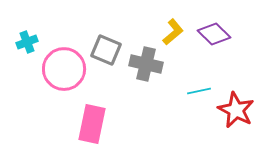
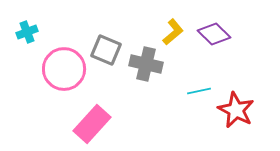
cyan cross: moved 10 px up
pink rectangle: rotated 30 degrees clockwise
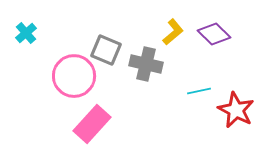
cyan cross: moved 1 px left, 1 px down; rotated 20 degrees counterclockwise
pink circle: moved 10 px right, 7 px down
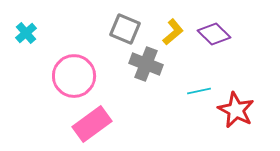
gray square: moved 19 px right, 21 px up
gray cross: rotated 8 degrees clockwise
pink rectangle: rotated 12 degrees clockwise
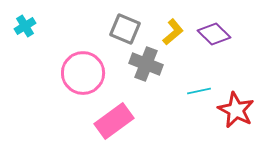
cyan cross: moved 1 px left, 7 px up; rotated 10 degrees clockwise
pink circle: moved 9 px right, 3 px up
pink rectangle: moved 22 px right, 3 px up
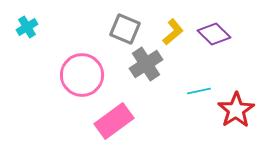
cyan cross: moved 2 px right, 1 px down
gray cross: rotated 36 degrees clockwise
pink circle: moved 1 px left, 2 px down
red star: rotated 12 degrees clockwise
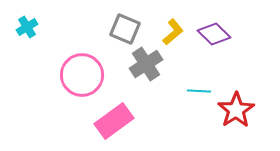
cyan line: rotated 15 degrees clockwise
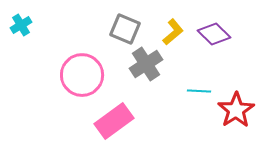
cyan cross: moved 6 px left, 2 px up
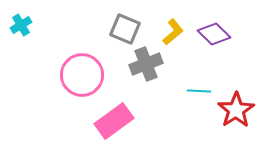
gray cross: rotated 12 degrees clockwise
